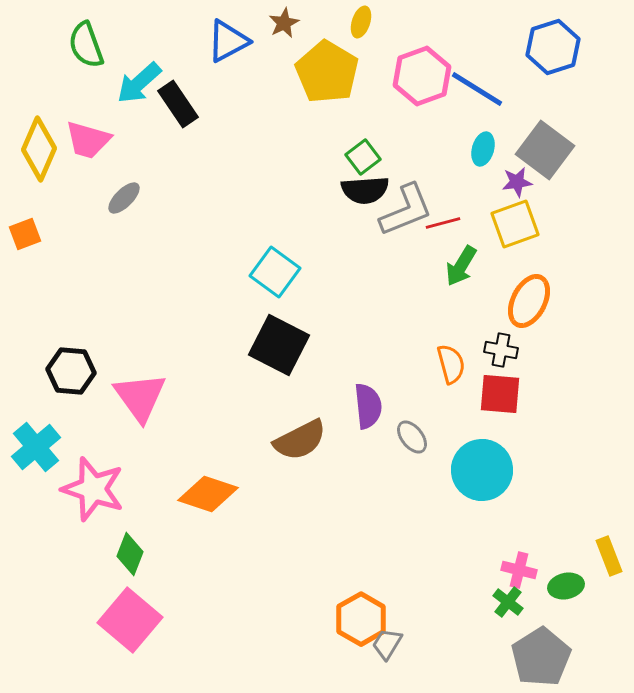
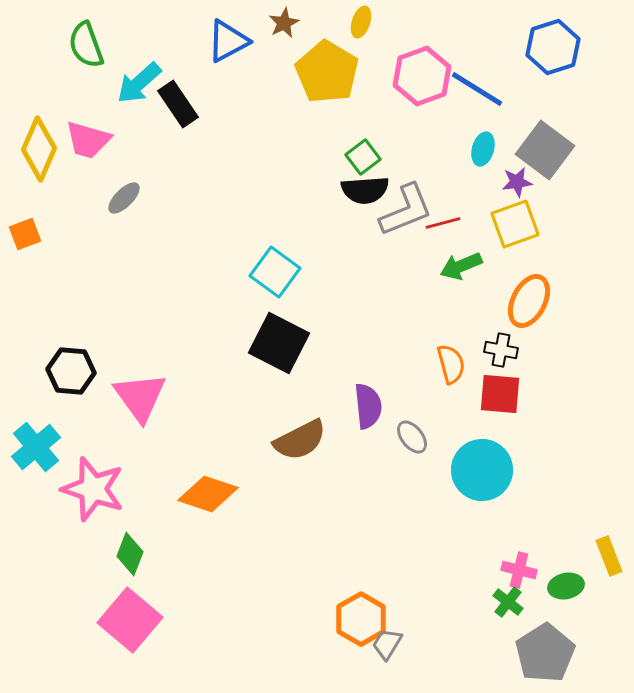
green arrow at (461, 266): rotated 36 degrees clockwise
black square at (279, 345): moved 2 px up
gray pentagon at (541, 657): moved 4 px right, 4 px up
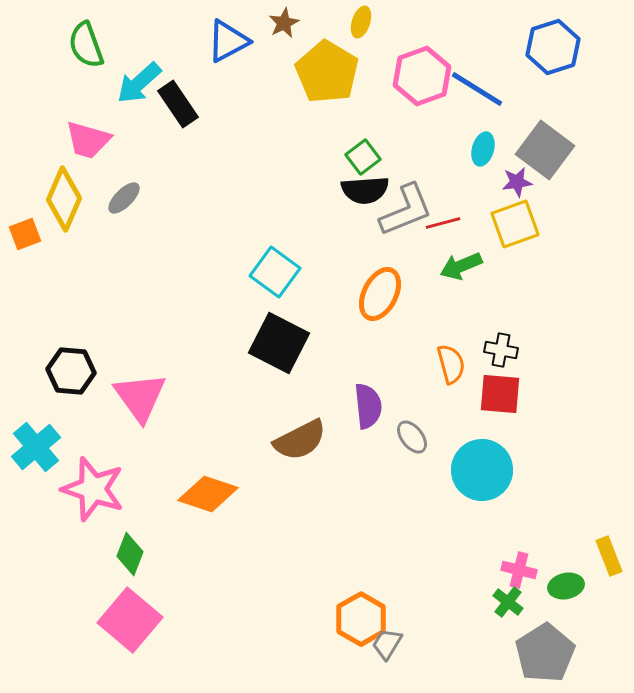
yellow diamond at (39, 149): moved 25 px right, 50 px down
orange ellipse at (529, 301): moved 149 px left, 7 px up
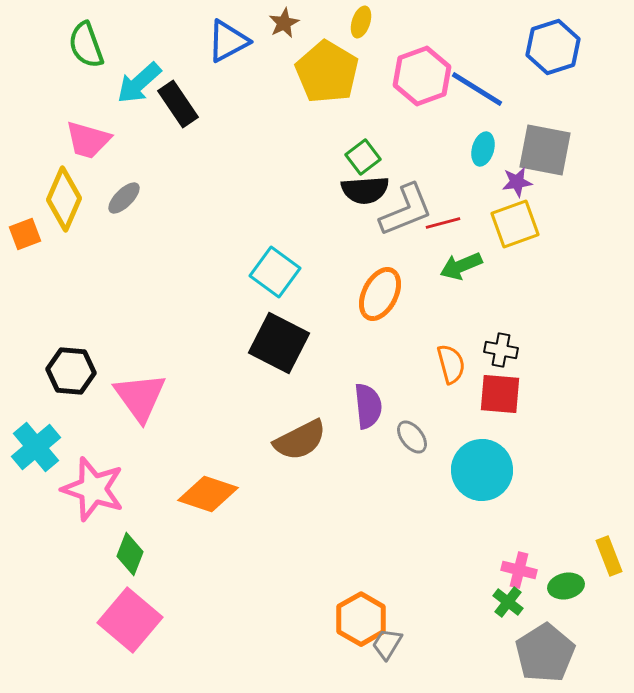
gray square at (545, 150): rotated 26 degrees counterclockwise
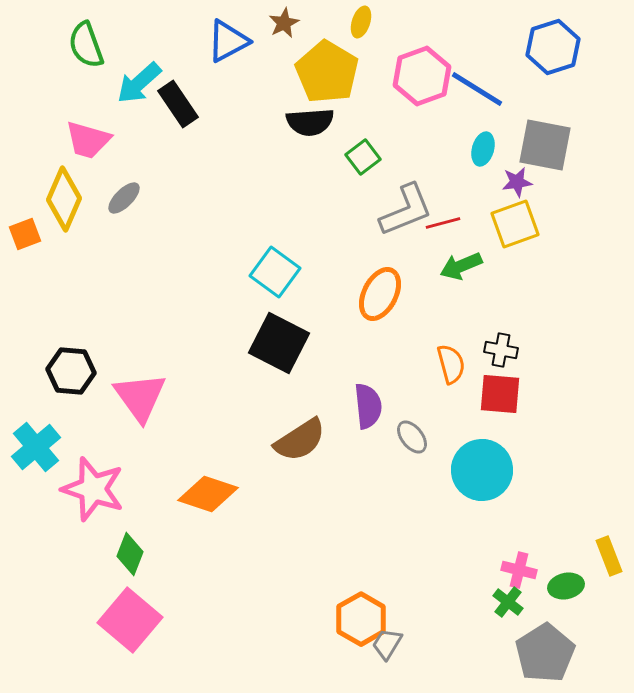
gray square at (545, 150): moved 5 px up
black semicircle at (365, 190): moved 55 px left, 68 px up
brown semicircle at (300, 440): rotated 6 degrees counterclockwise
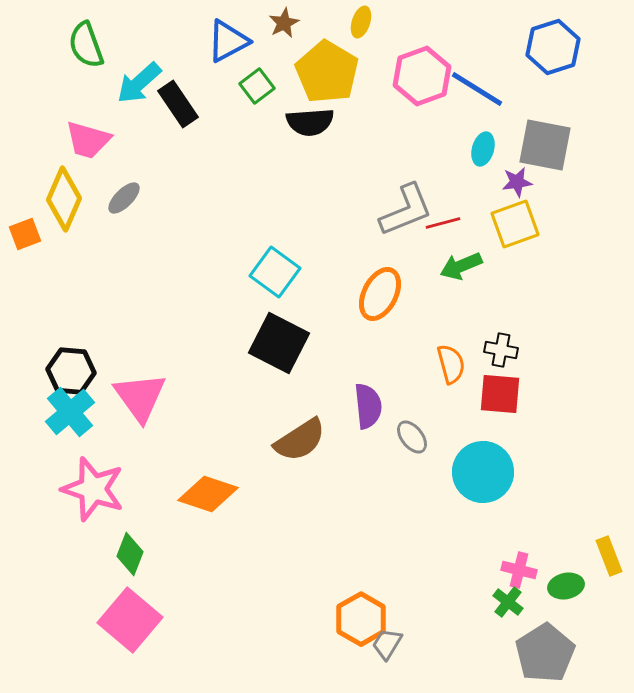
green square at (363, 157): moved 106 px left, 71 px up
cyan cross at (36, 447): moved 34 px right, 35 px up
cyan circle at (482, 470): moved 1 px right, 2 px down
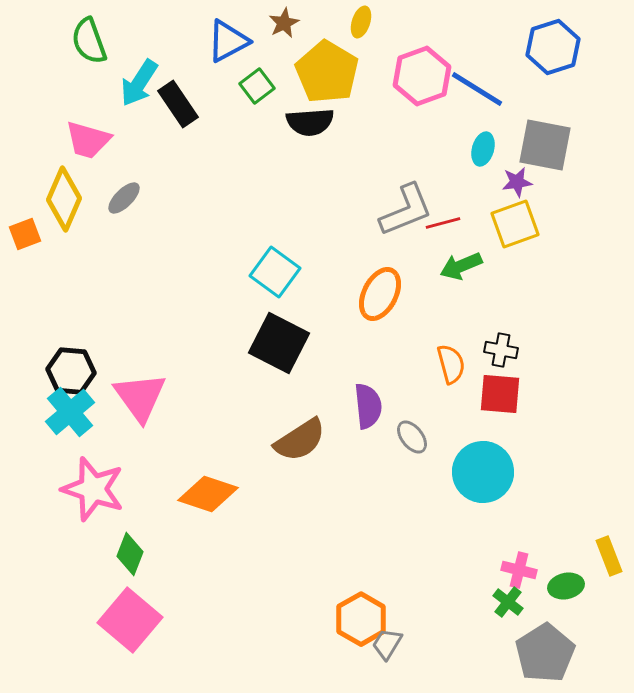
green semicircle at (86, 45): moved 3 px right, 4 px up
cyan arrow at (139, 83): rotated 15 degrees counterclockwise
